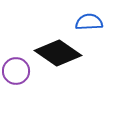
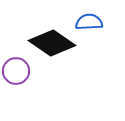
black diamond: moved 6 px left, 10 px up
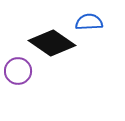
purple circle: moved 2 px right
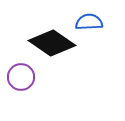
purple circle: moved 3 px right, 6 px down
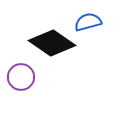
blue semicircle: moved 1 px left; rotated 12 degrees counterclockwise
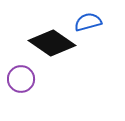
purple circle: moved 2 px down
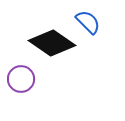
blue semicircle: rotated 60 degrees clockwise
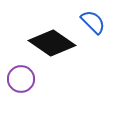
blue semicircle: moved 5 px right
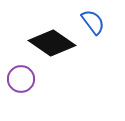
blue semicircle: rotated 8 degrees clockwise
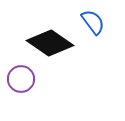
black diamond: moved 2 px left
